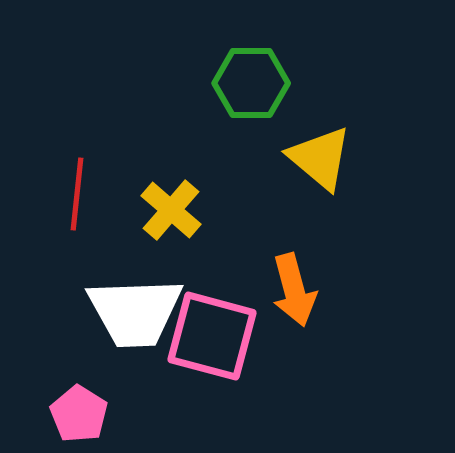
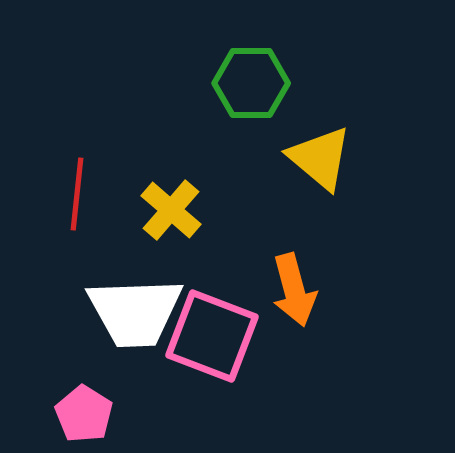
pink square: rotated 6 degrees clockwise
pink pentagon: moved 5 px right
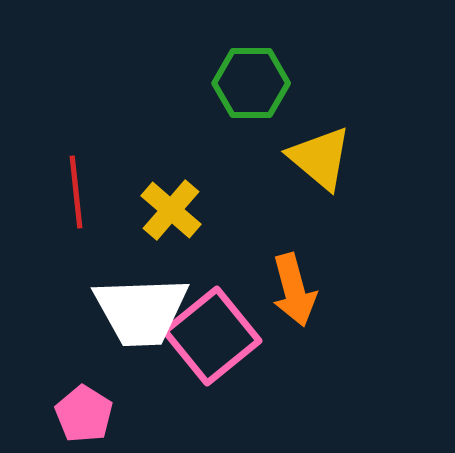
red line: moved 1 px left, 2 px up; rotated 12 degrees counterclockwise
white trapezoid: moved 6 px right, 1 px up
pink square: rotated 30 degrees clockwise
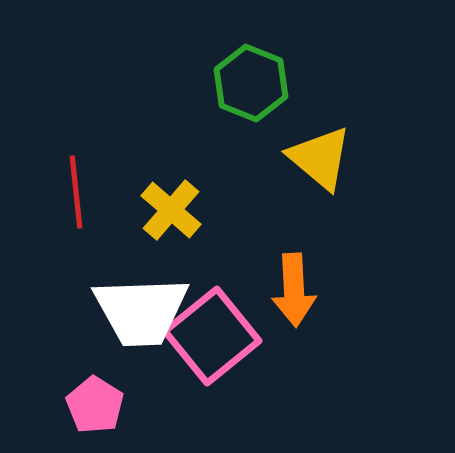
green hexagon: rotated 22 degrees clockwise
orange arrow: rotated 12 degrees clockwise
pink pentagon: moved 11 px right, 9 px up
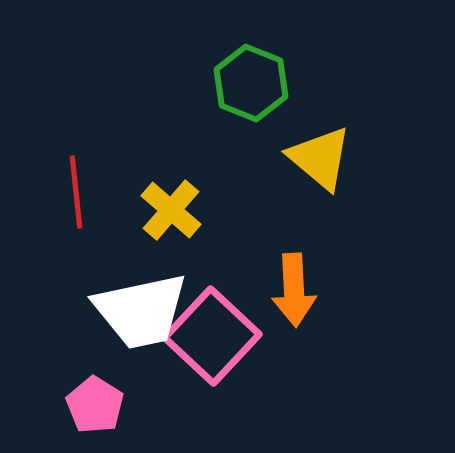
white trapezoid: rotated 10 degrees counterclockwise
pink square: rotated 8 degrees counterclockwise
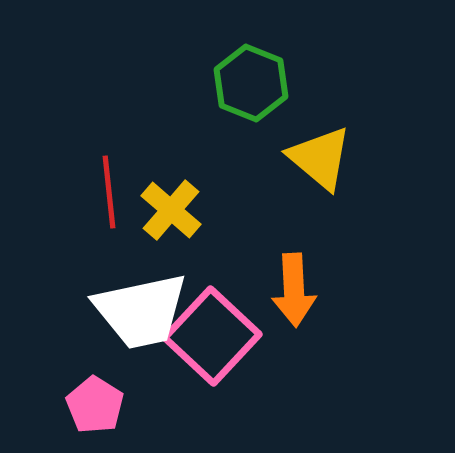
red line: moved 33 px right
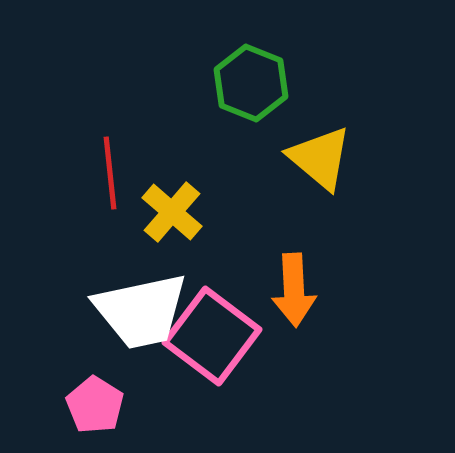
red line: moved 1 px right, 19 px up
yellow cross: moved 1 px right, 2 px down
pink square: rotated 6 degrees counterclockwise
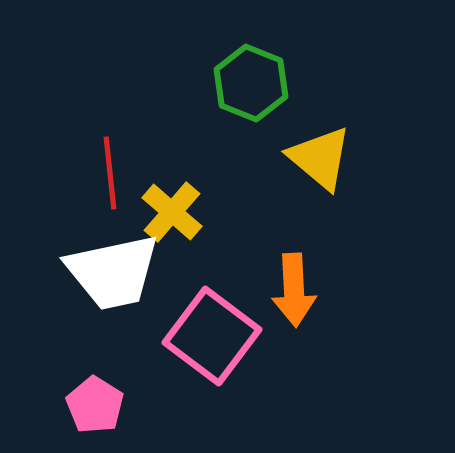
white trapezoid: moved 28 px left, 39 px up
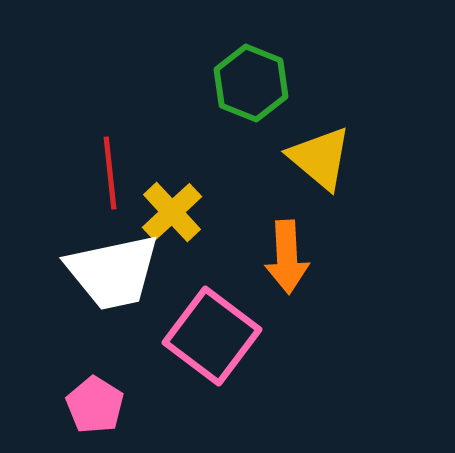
yellow cross: rotated 6 degrees clockwise
orange arrow: moved 7 px left, 33 px up
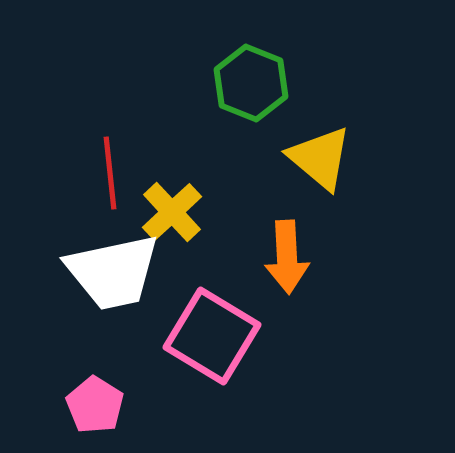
pink square: rotated 6 degrees counterclockwise
